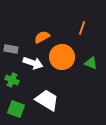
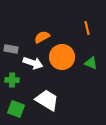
orange line: moved 5 px right; rotated 32 degrees counterclockwise
green cross: rotated 24 degrees counterclockwise
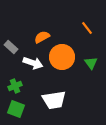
orange line: rotated 24 degrees counterclockwise
gray rectangle: moved 2 px up; rotated 32 degrees clockwise
green triangle: rotated 32 degrees clockwise
green cross: moved 3 px right, 6 px down; rotated 24 degrees counterclockwise
white trapezoid: moved 7 px right; rotated 140 degrees clockwise
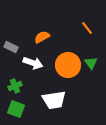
gray rectangle: rotated 16 degrees counterclockwise
orange circle: moved 6 px right, 8 px down
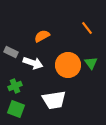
orange semicircle: moved 1 px up
gray rectangle: moved 5 px down
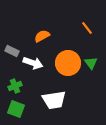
gray rectangle: moved 1 px right, 1 px up
orange circle: moved 2 px up
